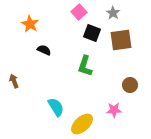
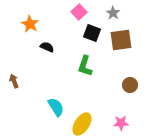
black semicircle: moved 3 px right, 3 px up
pink star: moved 7 px right, 13 px down
yellow ellipse: rotated 15 degrees counterclockwise
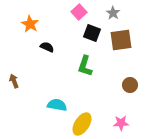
cyan semicircle: moved 1 px right, 2 px up; rotated 48 degrees counterclockwise
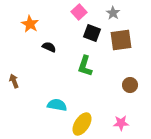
black semicircle: moved 2 px right
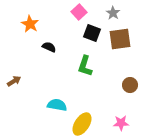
brown square: moved 1 px left, 1 px up
brown arrow: rotated 80 degrees clockwise
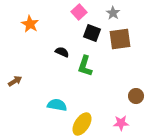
black semicircle: moved 13 px right, 5 px down
brown arrow: moved 1 px right
brown circle: moved 6 px right, 11 px down
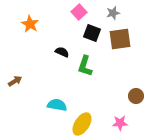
gray star: rotated 24 degrees clockwise
pink star: moved 1 px left
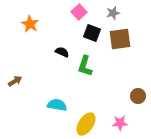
brown circle: moved 2 px right
yellow ellipse: moved 4 px right
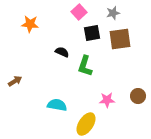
orange star: rotated 24 degrees counterclockwise
black square: rotated 30 degrees counterclockwise
pink star: moved 13 px left, 23 px up
